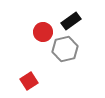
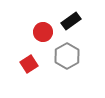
gray hexagon: moved 2 px right, 7 px down; rotated 15 degrees counterclockwise
red square: moved 17 px up
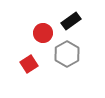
red circle: moved 1 px down
gray hexagon: moved 2 px up
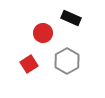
black rectangle: moved 3 px up; rotated 60 degrees clockwise
gray hexagon: moved 7 px down
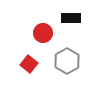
black rectangle: rotated 24 degrees counterclockwise
red square: rotated 18 degrees counterclockwise
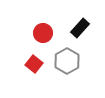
black rectangle: moved 9 px right, 10 px down; rotated 48 degrees counterclockwise
red square: moved 5 px right
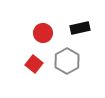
black rectangle: rotated 36 degrees clockwise
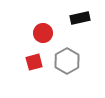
black rectangle: moved 10 px up
red square: moved 2 px up; rotated 36 degrees clockwise
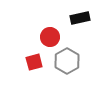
red circle: moved 7 px right, 4 px down
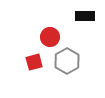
black rectangle: moved 5 px right, 2 px up; rotated 12 degrees clockwise
